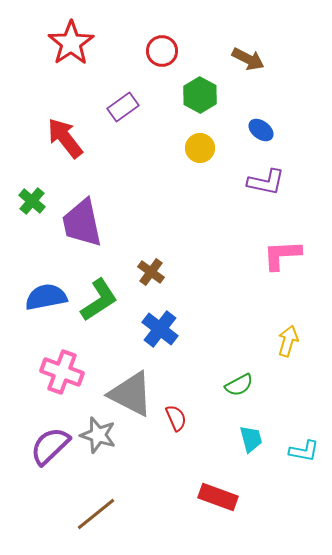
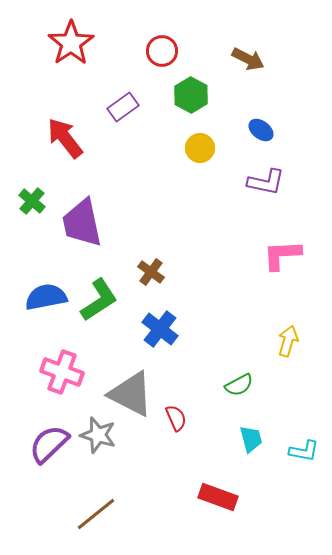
green hexagon: moved 9 px left
purple semicircle: moved 1 px left, 2 px up
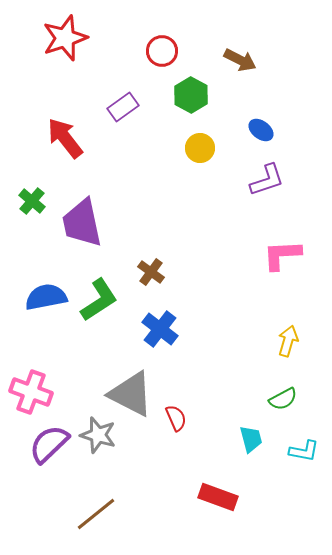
red star: moved 6 px left, 5 px up; rotated 15 degrees clockwise
brown arrow: moved 8 px left, 1 px down
purple L-shape: moved 1 px right, 2 px up; rotated 30 degrees counterclockwise
pink cross: moved 31 px left, 20 px down
green semicircle: moved 44 px right, 14 px down
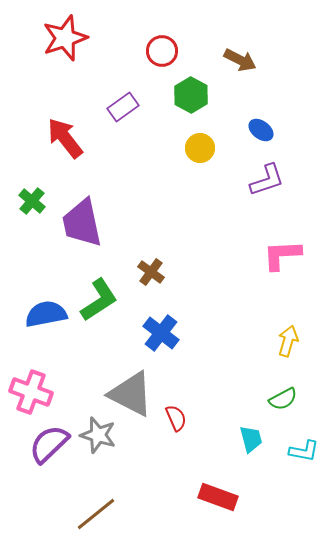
blue semicircle: moved 17 px down
blue cross: moved 1 px right, 4 px down
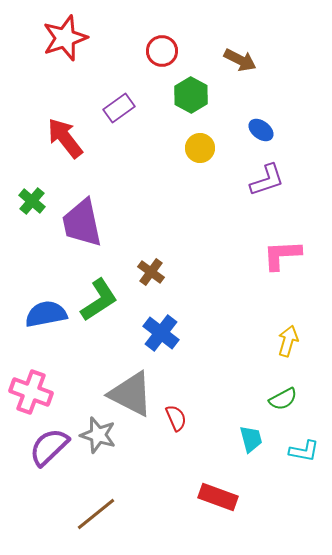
purple rectangle: moved 4 px left, 1 px down
purple semicircle: moved 3 px down
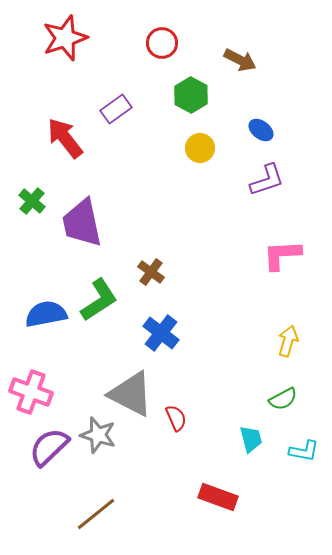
red circle: moved 8 px up
purple rectangle: moved 3 px left, 1 px down
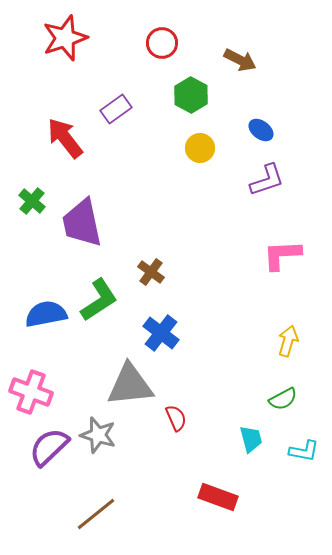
gray triangle: moved 1 px left, 9 px up; rotated 33 degrees counterclockwise
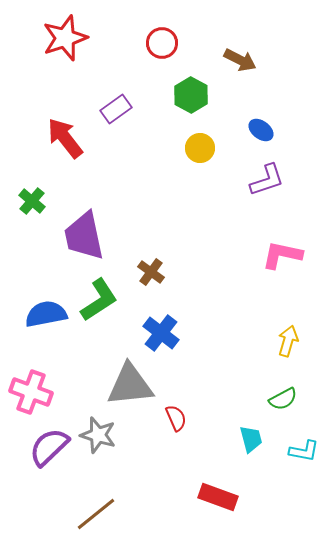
purple trapezoid: moved 2 px right, 13 px down
pink L-shape: rotated 15 degrees clockwise
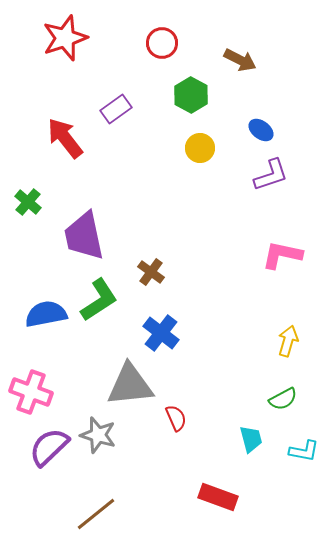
purple L-shape: moved 4 px right, 5 px up
green cross: moved 4 px left, 1 px down
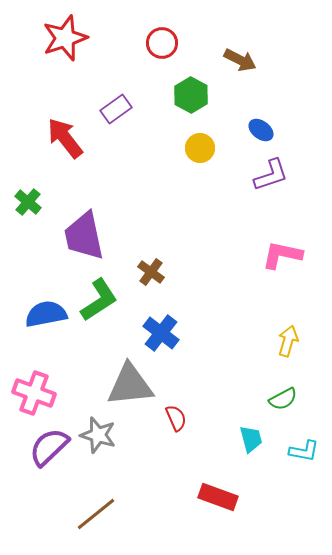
pink cross: moved 3 px right, 1 px down
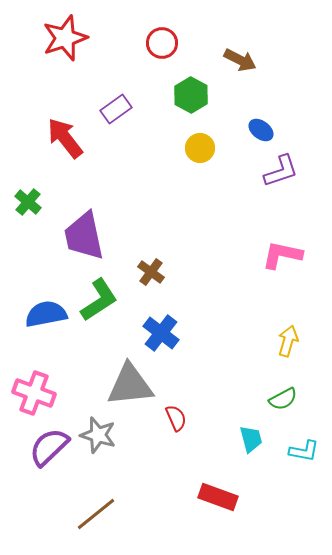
purple L-shape: moved 10 px right, 4 px up
